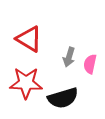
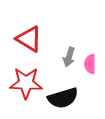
pink semicircle: rotated 12 degrees counterclockwise
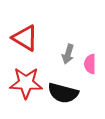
red triangle: moved 4 px left, 1 px up
gray arrow: moved 1 px left, 3 px up
black semicircle: moved 5 px up; rotated 32 degrees clockwise
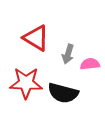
red triangle: moved 11 px right
pink semicircle: rotated 84 degrees clockwise
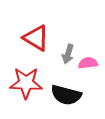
pink semicircle: moved 2 px left, 1 px up
black semicircle: moved 3 px right, 2 px down
